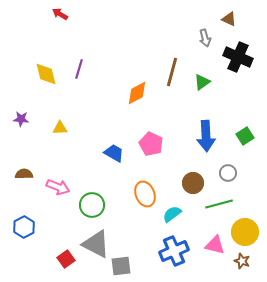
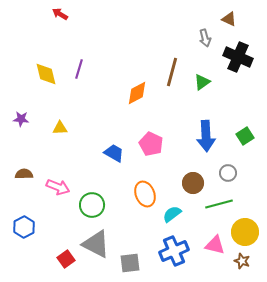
gray square: moved 9 px right, 3 px up
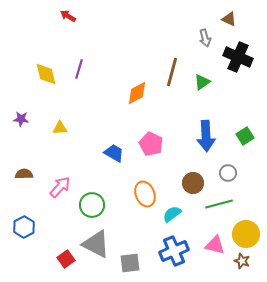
red arrow: moved 8 px right, 2 px down
pink arrow: moved 2 px right; rotated 70 degrees counterclockwise
yellow circle: moved 1 px right, 2 px down
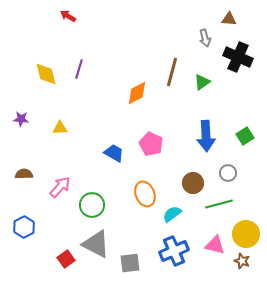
brown triangle: rotated 21 degrees counterclockwise
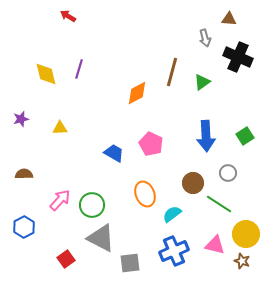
purple star: rotated 21 degrees counterclockwise
pink arrow: moved 13 px down
green line: rotated 48 degrees clockwise
gray triangle: moved 5 px right, 6 px up
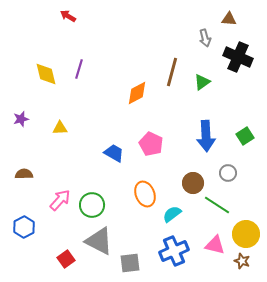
green line: moved 2 px left, 1 px down
gray triangle: moved 2 px left, 3 px down
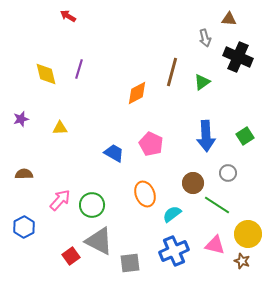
yellow circle: moved 2 px right
red square: moved 5 px right, 3 px up
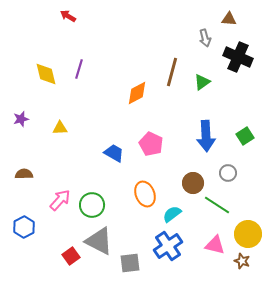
blue cross: moved 6 px left, 5 px up; rotated 12 degrees counterclockwise
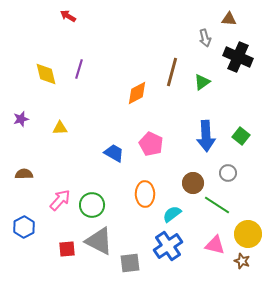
green square: moved 4 px left; rotated 18 degrees counterclockwise
orange ellipse: rotated 20 degrees clockwise
red square: moved 4 px left, 7 px up; rotated 30 degrees clockwise
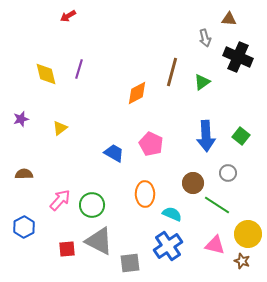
red arrow: rotated 63 degrees counterclockwise
yellow triangle: rotated 35 degrees counterclockwise
cyan semicircle: rotated 60 degrees clockwise
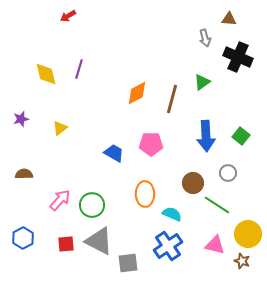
brown line: moved 27 px down
pink pentagon: rotated 25 degrees counterclockwise
blue hexagon: moved 1 px left, 11 px down
red square: moved 1 px left, 5 px up
gray square: moved 2 px left
